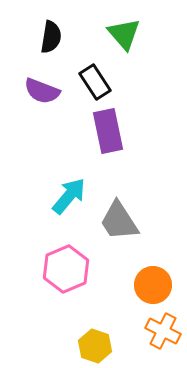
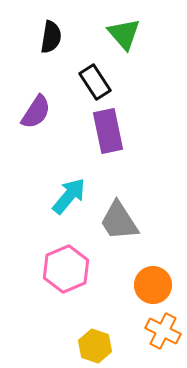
purple semicircle: moved 6 px left, 21 px down; rotated 78 degrees counterclockwise
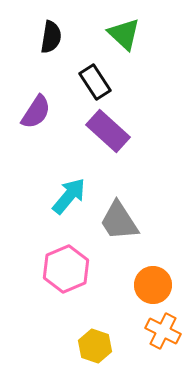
green triangle: rotated 6 degrees counterclockwise
purple rectangle: rotated 36 degrees counterclockwise
